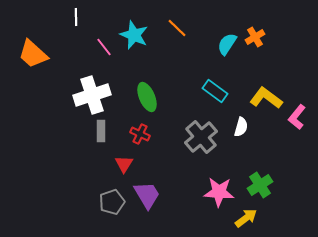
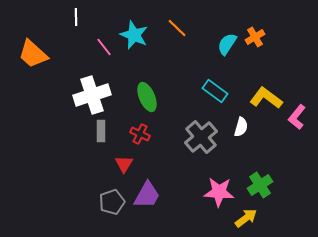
purple trapezoid: rotated 60 degrees clockwise
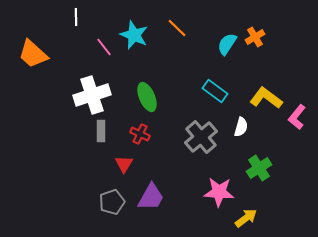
green cross: moved 1 px left, 17 px up
purple trapezoid: moved 4 px right, 2 px down
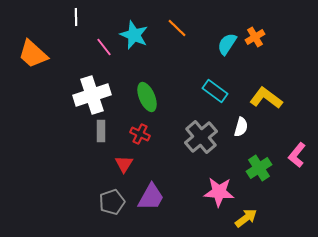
pink L-shape: moved 38 px down
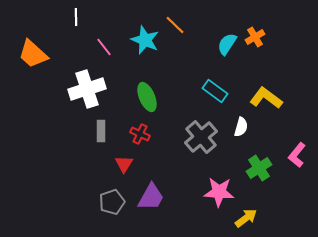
orange line: moved 2 px left, 3 px up
cyan star: moved 11 px right, 5 px down
white cross: moved 5 px left, 6 px up
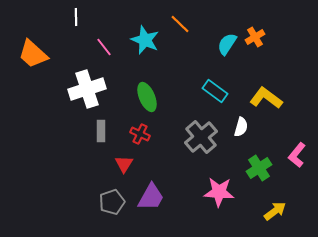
orange line: moved 5 px right, 1 px up
yellow arrow: moved 29 px right, 7 px up
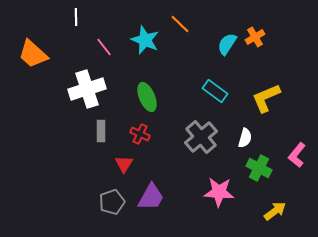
yellow L-shape: rotated 60 degrees counterclockwise
white semicircle: moved 4 px right, 11 px down
green cross: rotated 30 degrees counterclockwise
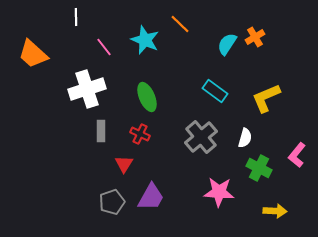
yellow arrow: rotated 40 degrees clockwise
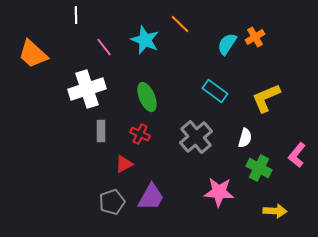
white line: moved 2 px up
gray cross: moved 5 px left
red triangle: rotated 30 degrees clockwise
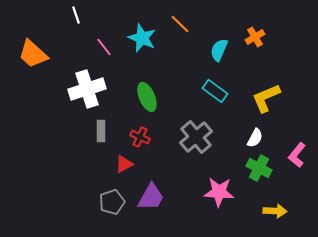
white line: rotated 18 degrees counterclockwise
cyan star: moved 3 px left, 2 px up
cyan semicircle: moved 8 px left, 6 px down; rotated 10 degrees counterclockwise
red cross: moved 3 px down
white semicircle: moved 10 px right; rotated 12 degrees clockwise
